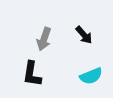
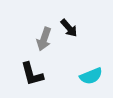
black arrow: moved 15 px left, 7 px up
black L-shape: rotated 24 degrees counterclockwise
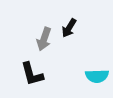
black arrow: rotated 72 degrees clockwise
cyan semicircle: moved 6 px right; rotated 20 degrees clockwise
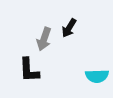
black L-shape: moved 3 px left, 4 px up; rotated 12 degrees clockwise
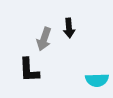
black arrow: rotated 36 degrees counterclockwise
cyan semicircle: moved 4 px down
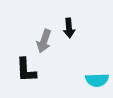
gray arrow: moved 2 px down
black L-shape: moved 3 px left
